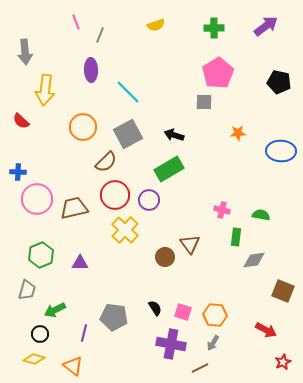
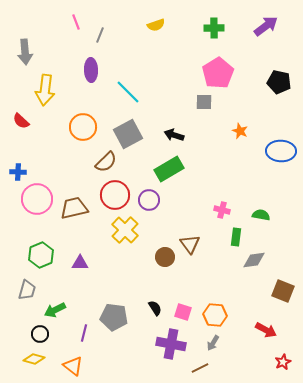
orange star at (238, 133): moved 2 px right, 2 px up; rotated 28 degrees clockwise
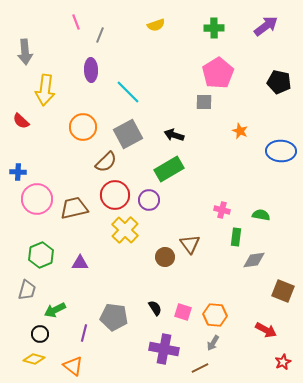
purple cross at (171, 344): moved 7 px left, 5 px down
